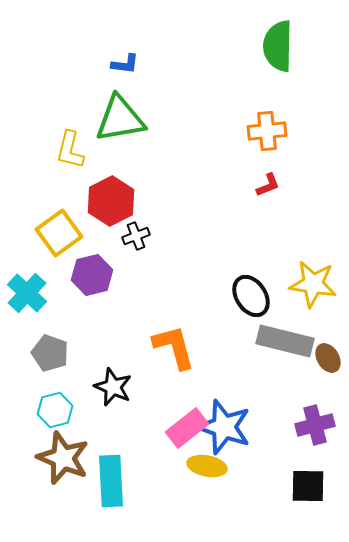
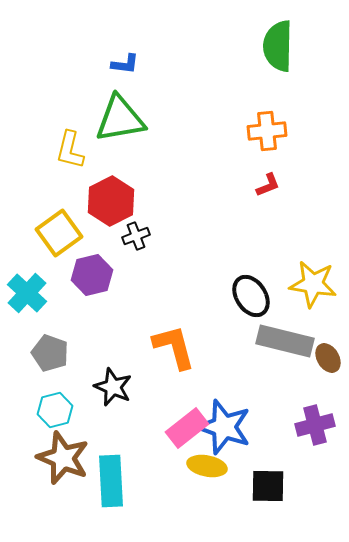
black square: moved 40 px left
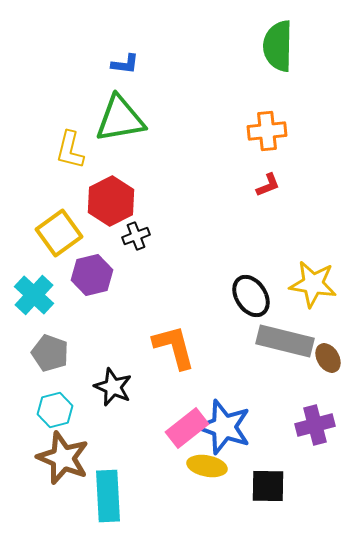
cyan cross: moved 7 px right, 2 px down
cyan rectangle: moved 3 px left, 15 px down
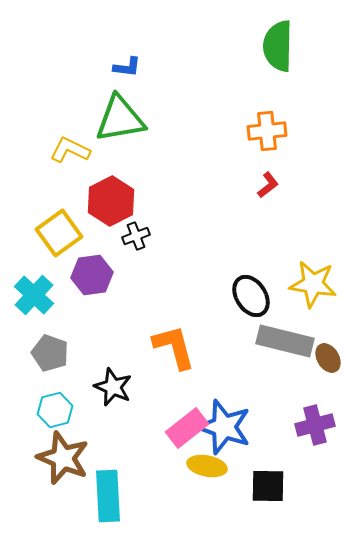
blue L-shape: moved 2 px right, 3 px down
yellow L-shape: rotated 102 degrees clockwise
red L-shape: rotated 16 degrees counterclockwise
purple hexagon: rotated 6 degrees clockwise
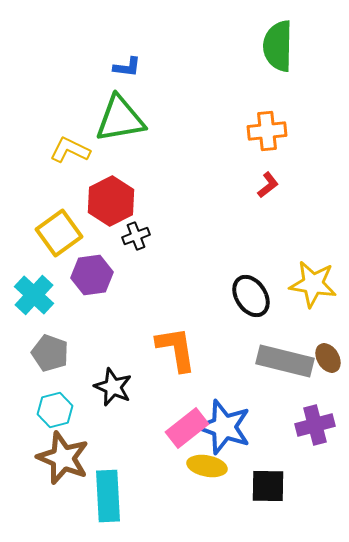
gray rectangle: moved 20 px down
orange L-shape: moved 2 px right, 2 px down; rotated 6 degrees clockwise
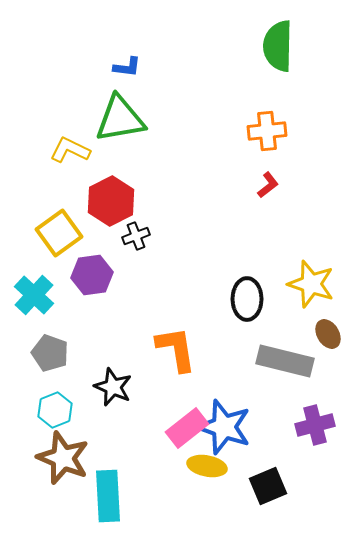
yellow star: moved 2 px left; rotated 9 degrees clockwise
black ellipse: moved 4 px left, 3 px down; rotated 33 degrees clockwise
brown ellipse: moved 24 px up
cyan hexagon: rotated 8 degrees counterclockwise
black square: rotated 24 degrees counterclockwise
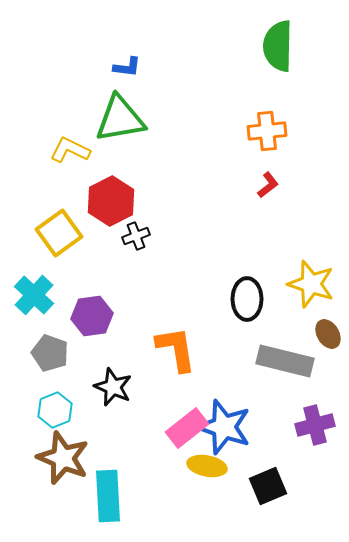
purple hexagon: moved 41 px down
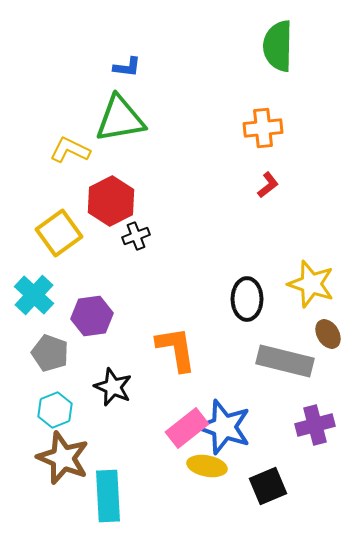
orange cross: moved 4 px left, 3 px up
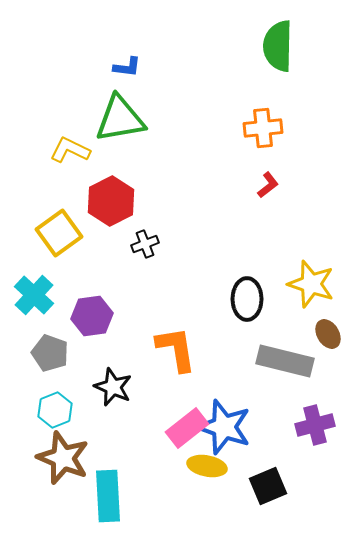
black cross: moved 9 px right, 8 px down
